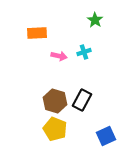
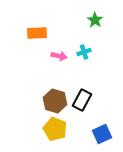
blue square: moved 4 px left, 2 px up
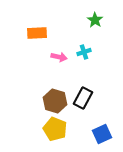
pink arrow: moved 1 px down
black rectangle: moved 1 px right, 2 px up
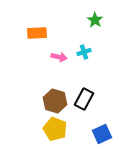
black rectangle: moved 1 px right, 1 px down
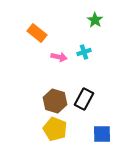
orange rectangle: rotated 42 degrees clockwise
blue square: rotated 24 degrees clockwise
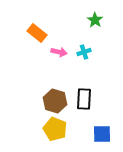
pink arrow: moved 5 px up
black rectangle: rotated 25 degrees counterclockwise
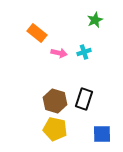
green star: rotated 14 degrees clockwise
pink arrow: moved 1 px down
black rectangle: rotated 15 degrees clockwise
yellow pentagon: rotated 10 degrees counterclockwise
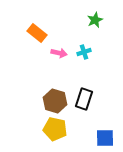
blue square: moved 3 px right, 4 px down
